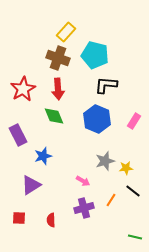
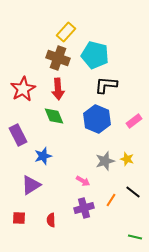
pink rectangle: rotated 21 degrees clockwise
yellow star: moved 1 px right, 9 px up; rotated 24 degrees clockwise
black line: moved 1 px down
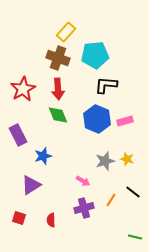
cyan pentagon: rotated 20 degrees counterclockwise
green diamond: moved 4 px right, 1 px up
pink rectangle: moved 9 px left; rotated 21 degrees clockwise
red square: rotated 16 degrees clockwise
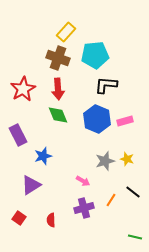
red square: rotated 16 degrees clockwise
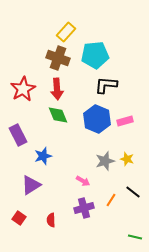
red arrow: moved 1 px left
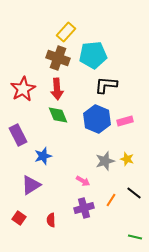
cyan pentagon: moved 2 px left
black line: moved 1 px right, 1 px down
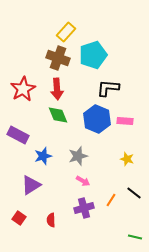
cyan pentagon: rotated 12 degrees counterclockwise
black L-shape: moved 2 px right, 3 px down
pink rectangle: rotated 21 degrees clockwise
purple rectangle: rotated 35 degrees counterclockwise
gray star: moved 27 px left, 5 px up
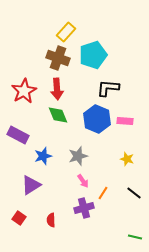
red star: moved 1 px right, 2 px down
pink arrow: rotated 24 degrees clockwise
orange line: moved 8 px left, 7 px up
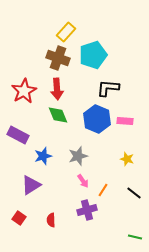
orange line: moved 3 px up
purple cross: moved 3 px right, 2 px down
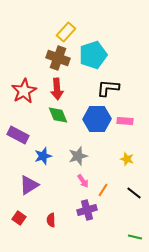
blue hexagon: rotated 24 degrees counterclockwise
purple triangle: moved 2 px left
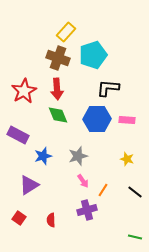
pink rectangle: moved 2 px right, 1 px up
black line: moved 1 px right, 1 px up
